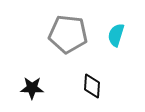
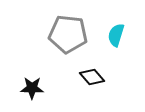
black diamond: moved 9 px up; rotated 45 degrees counterclockwise
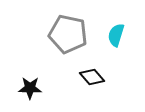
gray pentagon: rotated 6 degrees clockwise
black star: moved 2 px left
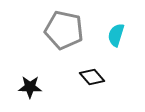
gray pentagon: moved 4 px left, 4 px up
black star: moved 1 px up
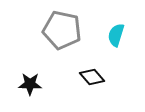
gray pentagon: moved 2 px left
black star: moved 3 px up
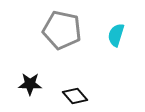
black diamond: moved 17 px left, 19 px down
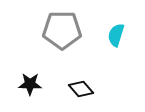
gray pentagon: rotated 12 degrees counterclockwise
black diamond: moved 6 px right, 7 px up
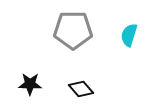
gray pentagon: moved 11 px right
cyan semicircle: moved 13 px right
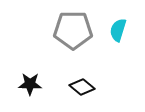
cyan semicircle: moved 11 px left, 5 px up
black diamond: moved 1 px right, 2 px up; rotated 10 degrees counterclockwise
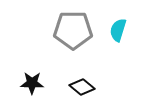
black star: moved 2 px right, 1 px up
